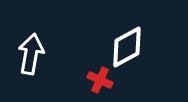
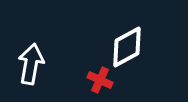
white arrow: moved 10 px down
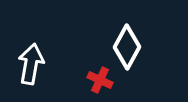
white diamond: rotated 33 degrees counterclockwise
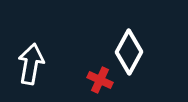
white diamond: moved 2 px right, 5 px down
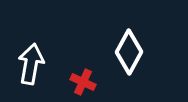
red cross: moved 17 px left, 2 px down
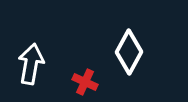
red cross: moved 2 px right
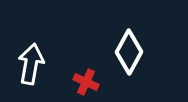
red cross: moved 1 px right
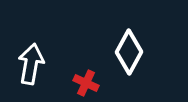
red cross: moved 1 px down
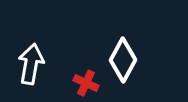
white diamond: moved 6 px left, 8 px down
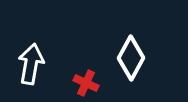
white diamond: moved 8 px right, 2 px up
